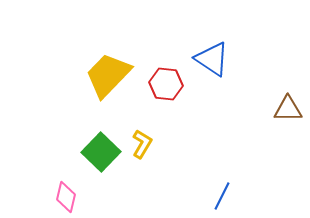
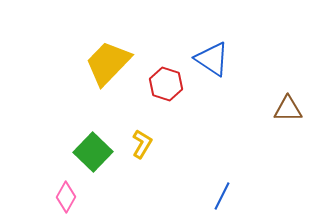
yellow trapezoid: moved 12 px up
red hexagon: rotated 12 degrees clockwise
green square: moved 8 px left
pink diamond: rotated 16 degrees clockwise
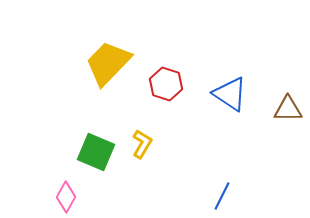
blue triangle: moved 18 px right, 35 px down
green square: moved 3 px right; rotated 21 degrees counterclockwise
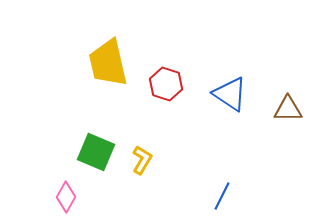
yellow trapezoid: rotated 57 degrees counterclockwise
yellow L-shape: moved 16 px down
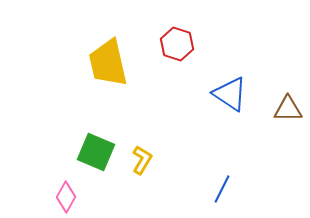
red hexagon: moved 11 px right, 40 px up
blue line: moved 7 px up
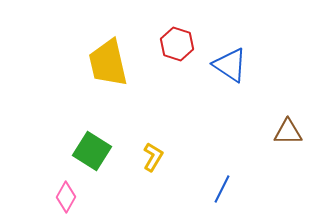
blue triangle: moved 29 px up
brown triangle: moved 23 px down
green square: moved 4 px left, 1 px up; rotated 9 degrees clockwise
yellow L-shape: moved 11 px right, 3 px up
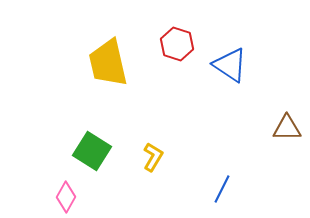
brown triangle: moved 1 px left, 4 px up
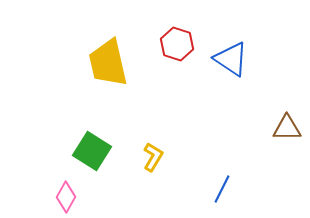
blue triangle: moved 1 px right, 6 px up
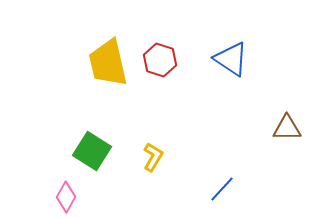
red hexagon: moved 17 px left, 16 px down
blue line: rotated 16 degrees clockwise
